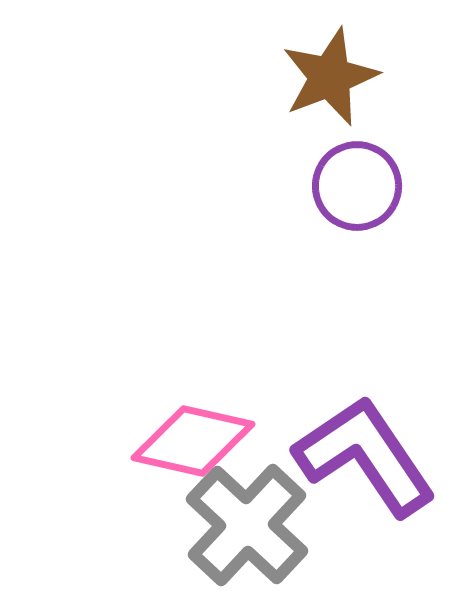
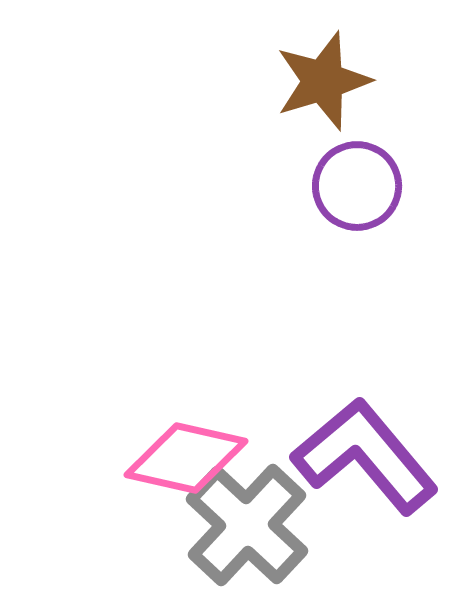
brown star: moved 7 px left, 4 px down; rotated 4 degrees clockwise
pink diamond: moved 7 px left, 17 px down
purple L-shape: rotated 6 degrees counterclockwise
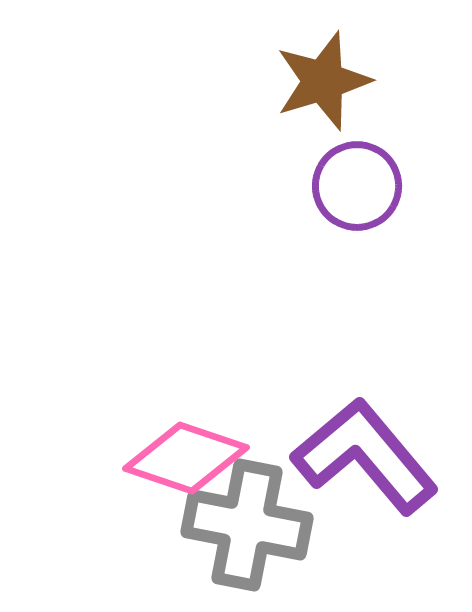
pink diamond: rotated 6 degrees clockwise
gray cross: rotated 32 degrees counterclockwise
